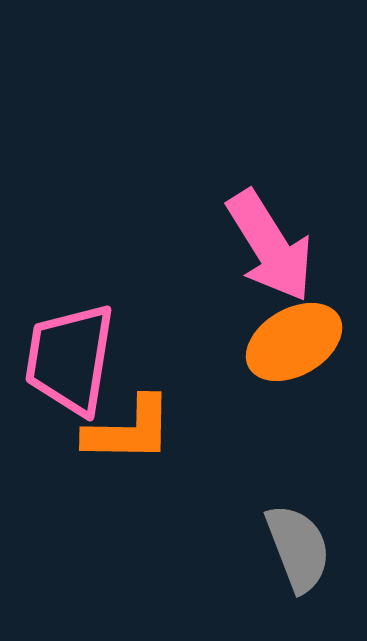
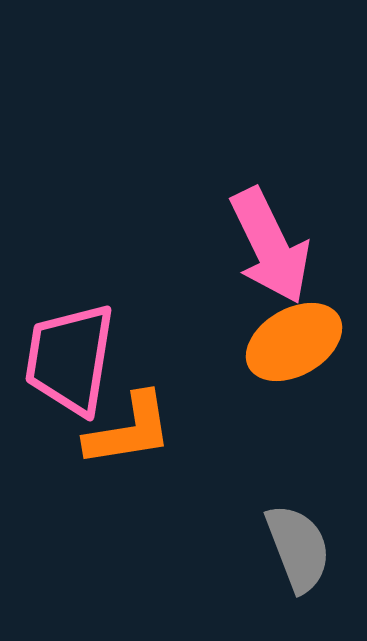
pink arrow: rotated 6 degrees clockwise
orange L-shape: rotated 10 degrees counterclockwise
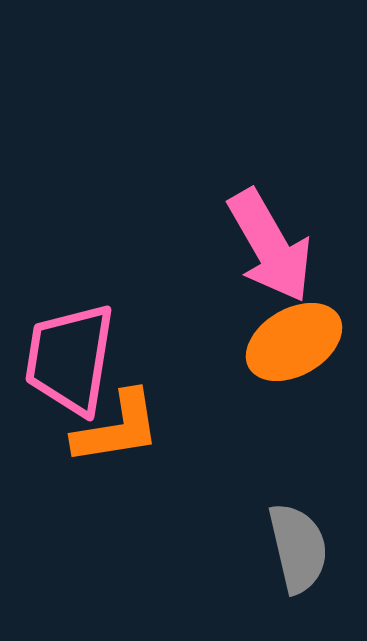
pink arrow: rotated 4 degrees counterclockwise
orange L-shape: moved 12 px left, 2 px up
gray semicircle: rotated 8 degrees clockwise
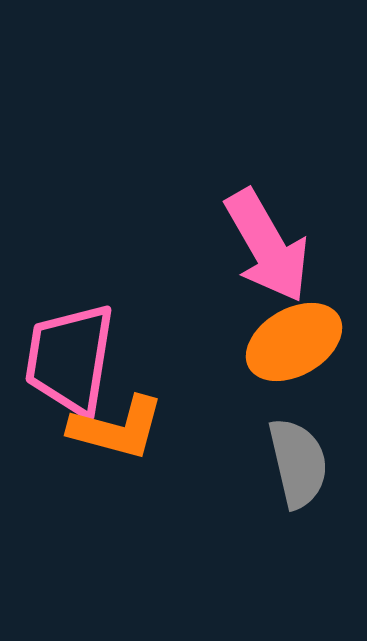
pink arrow: moved 3 px left
orange L-shape: rotated 24 degrees clockwise
gray semicircle: moved 85 px up
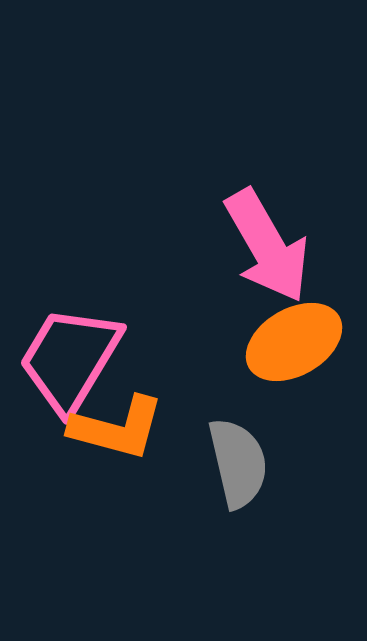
pink trapezoid: rotated 22 degrees clockwise
gray semicircle: moved 60 px left
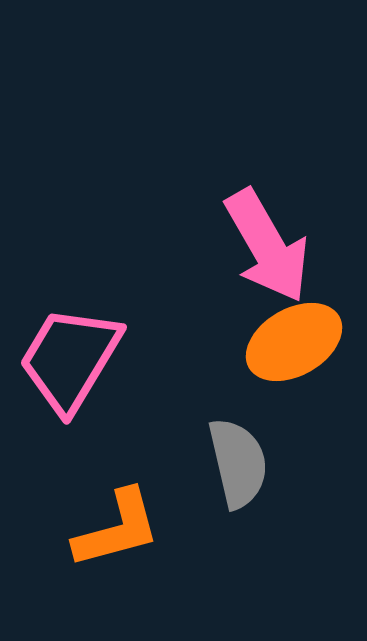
orange L-shape: moved 101 px down; rotated 30 degrees counterclockwise
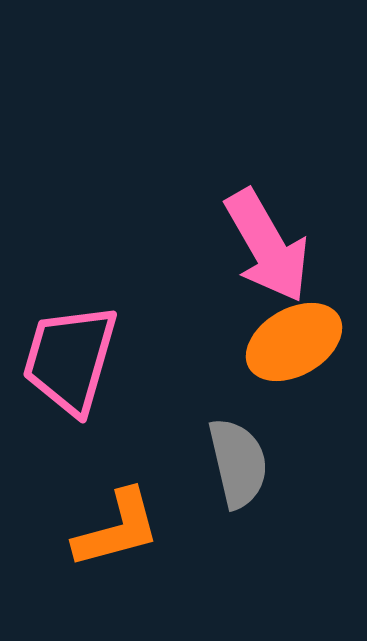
pink trapezoid: rotated 15 degrees counterclockwise
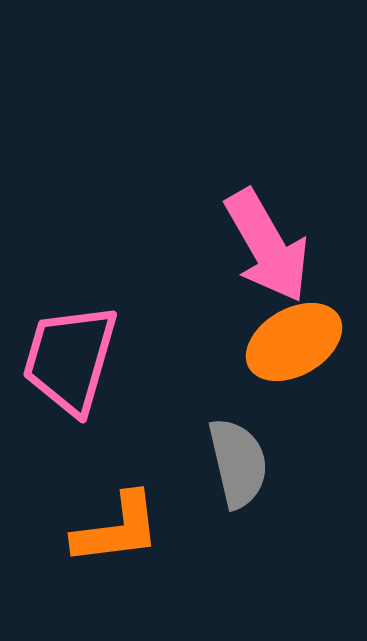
orange L-shape: rotated 8 degrees clockwise
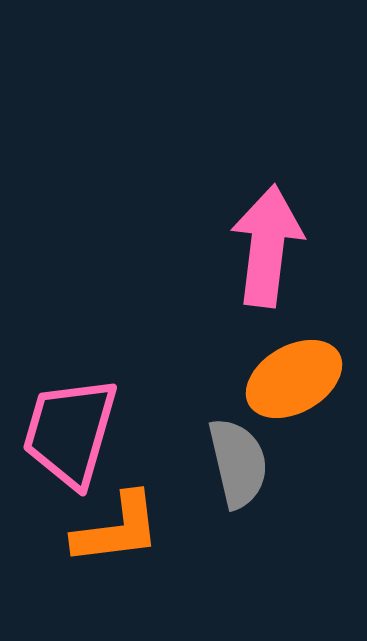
pink arrow: rotated 143 degrees counterclockwise
orange ellipse: moved 37 px down
pink trapezoid: moved 73 px down
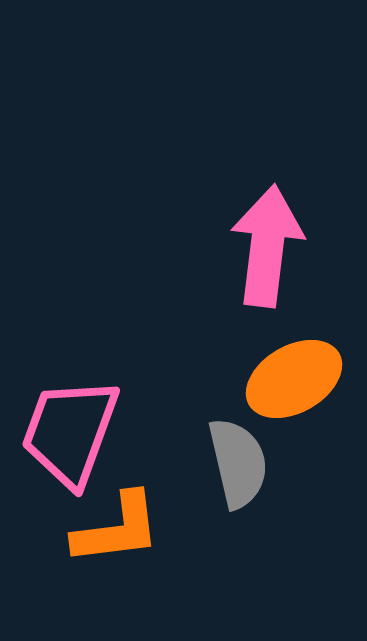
pink trapezoid: rotated 4 degrees clockwise
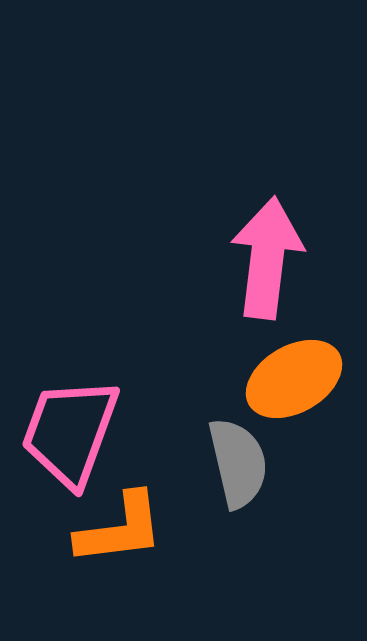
pink arrow: moved 12 px down
orange L-shape: moved 3 px right
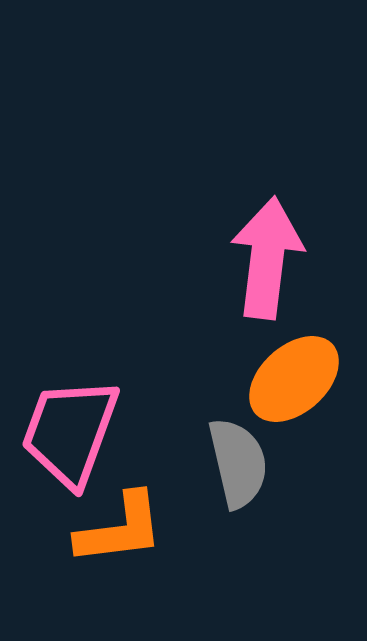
orange ellipse: rotated 12 degrees counterclockwise
